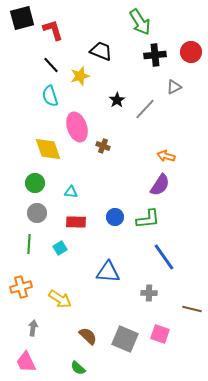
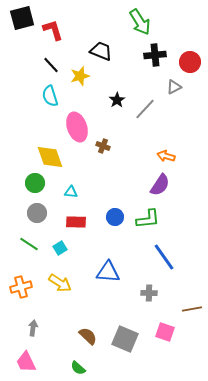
red circle: moved 1 px left, 10 px down
yellow diamond: moved 2 px right, 8 px down
green line: rotated 60 degrees counterclockwise
yellow arrow: moved 16 px up
brown line: rotated 24 degrees counterclockwise
pink square: moved 5 px right, 2 px up
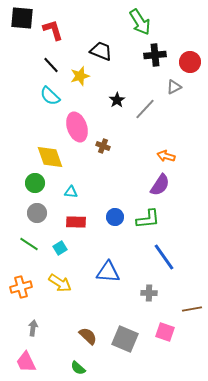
black square: rotated 20 degrees clockwise
cyan semicircle: rotated 30 degrees counterclockwise
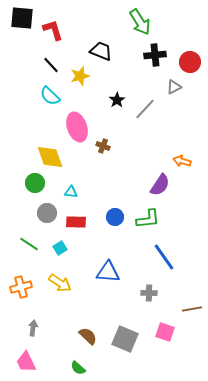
orange arrow: moved 16 px right, 5 px down
gray circle: moved 10 px right
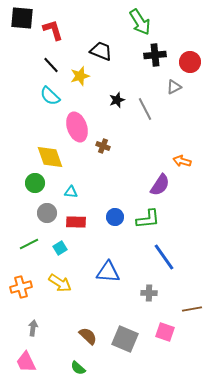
black star: rotated 14 degrees clockwise
gray line: rotated 70 degrees counterclockwise
green line: rotated 60 degrees counterclockwise
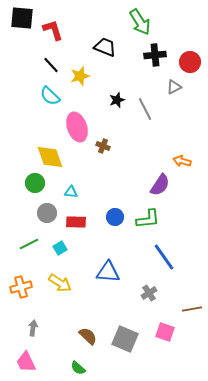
black trapezoid: moved 4 px right, 4 px up
gray cross: rotated 35 degrees counterclockwise
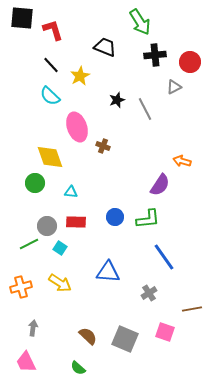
yellow star: rotated 12 degrees counterclockwise
gray circle: moved 13 px down
cyan square: rotated 24 degrees counterclockwise
